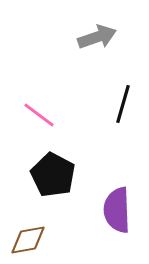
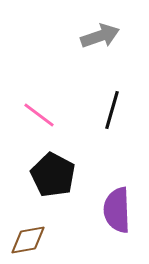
gray arrow: moved 3 px right, 1 px up
black line: moved 11 px left, 6 px down
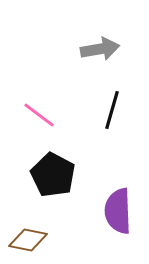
gray arrow: moved 13 px down; rotated 9 degrees clockwise
purple semicircle: moved 1 px right, 1 px down
brown diamond: rotated 21 degrees clockwise
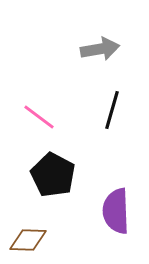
pink line: moved 2 px down
purple semicircle: moved 2 px left
brown diamond: rotated 9 degrees counterclockwise
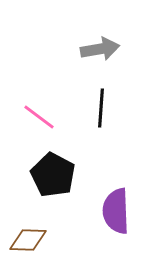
black line: moved 11 px left, 2 px up; rotated 12 degrees counterclockwise
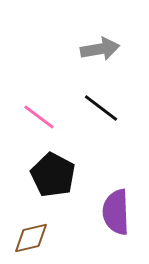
black line: rotated 57 degrees counterclockwise
purple semicircle: moved 1 px down
brown diamond: moved 3 px right, 2 px up; rotated 15 degrees counterclockwise
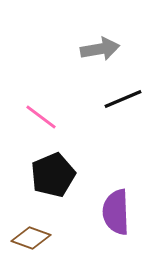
black line: moved 22 px right, 9 px up; rotated 60 degrees counterclockwise
pink line: moved 2 px right
black pentagon: rotated 21 degrees clockwise
brown diamond: rotated 33 degrees clockwise
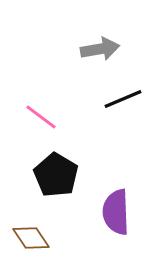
black pentagon: moved 3 px right; rotated 18 degrees counterclockwise
brown diamond: rotated 36 degrees clockwise
